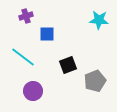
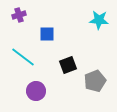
purple cross: moved 7 px left, 1 px up
purple circle: moved 3 px right
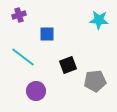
gray pentagon: rotated 15 degrees clockwise
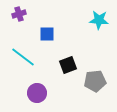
purple cross: moved 1 px up
purple circle: moved 1 px right, 2 px down
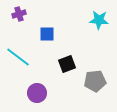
cyan line: moved 5 px left
black square: moved 1 px left, 1 px up
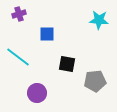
black square: rotated 30 degrees clockwise
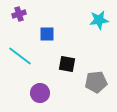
cyan star: rotated 12 degrees counterclockwise
cyan line: moved 2 px right, 1 px up
gray pentagon: moved 1 px right, 1 px down
purple circle: moved 3 px right
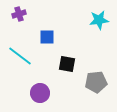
blue square: moved 3 px down
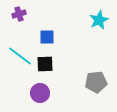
cyan star: rotated 18 degrees counterclockwise
black square: moved 22 px left; rotated 12 degrees counterclockwise
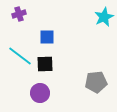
cyan star: moved 5 px right, 3 px up
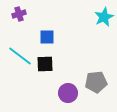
purple circle: moved 28 px right
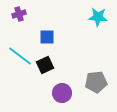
cyan star: moved 6 px left; rotated 30 degrees clockwise
black square: moved 1 px down; rotated 24 degrees counterclockwise
purple circle: moved 6 px left
